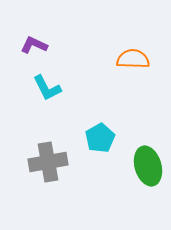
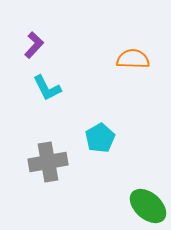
purple L-shape: rotated 108 degrees clockwise
green ellipse: moved 40 px down; rotated 33 degrees counterclockwise
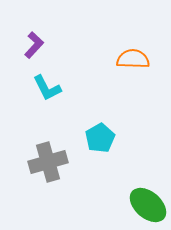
gray cross: rotated 6 degrees counterclockwise
green ellipse: moved 1 px up
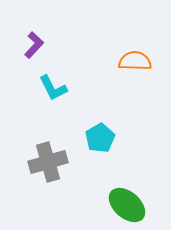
orange semicircle: moved 2 px right, 2 px down
cyan L-shape: moved 6 px right
green ellipse: moved 21 px left
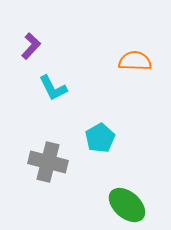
purple L-shape: moved 3 px left, 1 px down
gray cross: rotated 30 degrees clockwise
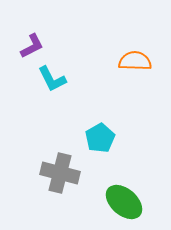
purple L-shape: moved 1 px right; rotated 20 degrees clockwise
cyan L-shape: moved 1 px left, 9 px up
gray cross: moved 12 px right, 11 px down
green ellipse: moved 3 px left, 3 px up
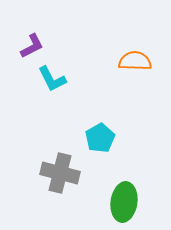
green ellipse: rotated 57 degrees clockwise
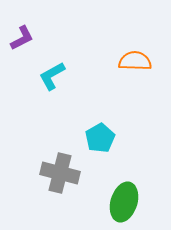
purple L-shape: moved 10 px left, 8 px up
cyan L-shape: moved 3 px up; rotated 88 degrees clockwise
green ellipse: rotated 9 degrees clockwise
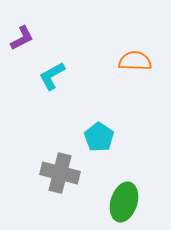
cyan pentagon: moved 1 px left, 1 px up; rotated 8 degrees counterclockwise
